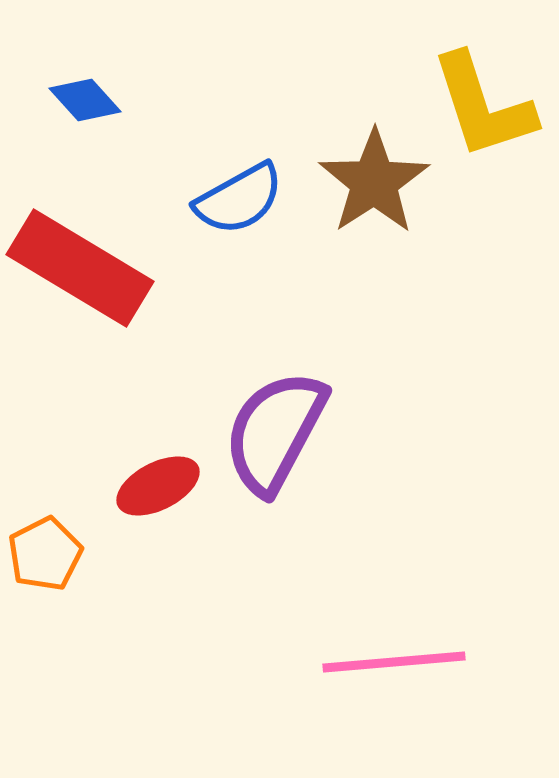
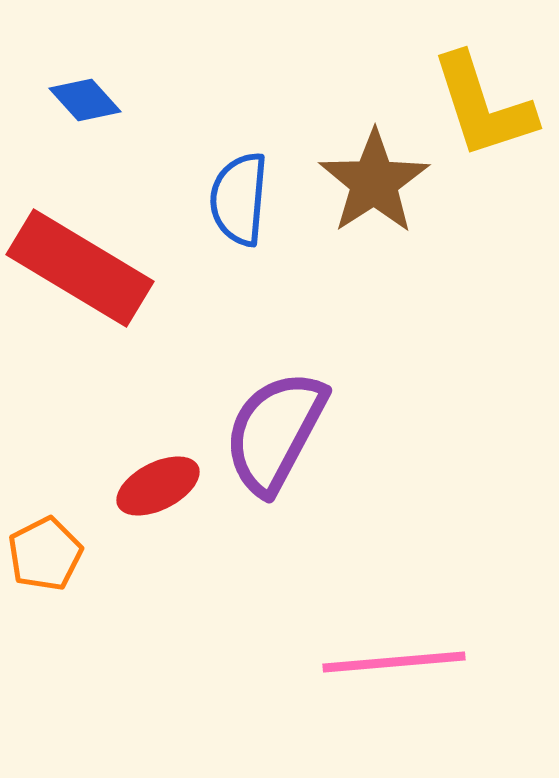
blue semicircle: rotated 124 degrees clockwise
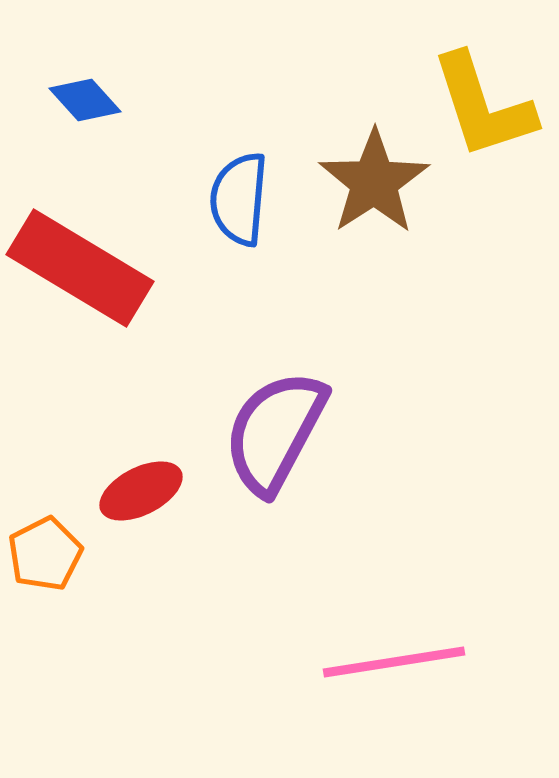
red ellipse: moved 17 px left, 5 px down
pink line: rotated 4 degrees counterclockwise
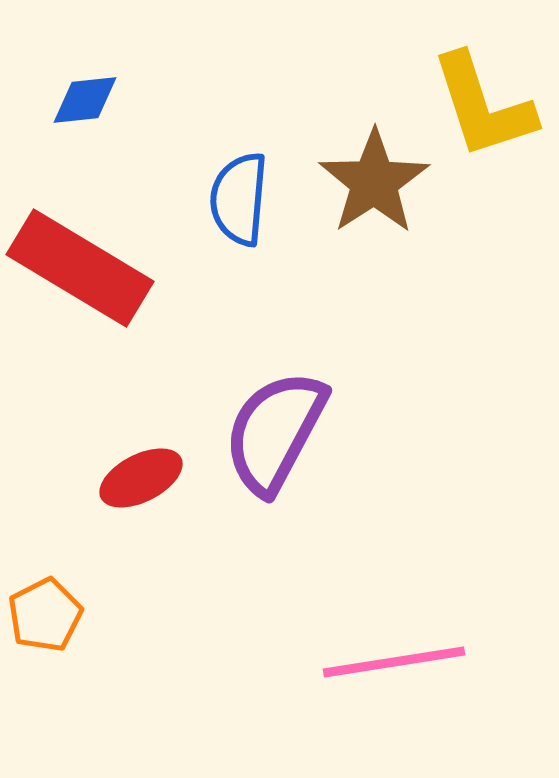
blue diamond: rotated 54 degrees counterclockwise
red ellipse: moved 13 px up
orange pentagon: moved 61 px down
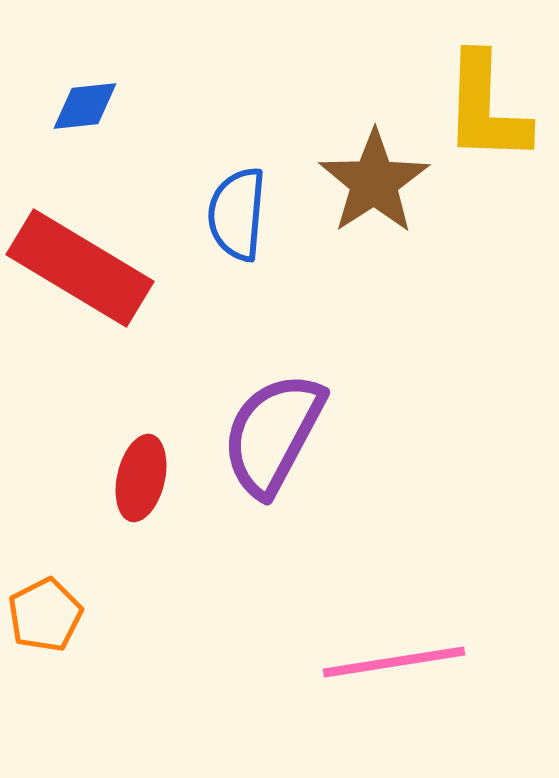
blue diamond: moved 6 px down
yellow L-shape: moved 3 px right, 2 px down; rotated 20 degrees clockwise
blue semicircle: moved 2 px left, 15 px down
purple semicircle: moved 2 px left, 2 px down
red ellipse: rotated 50 degrees counterclockwise
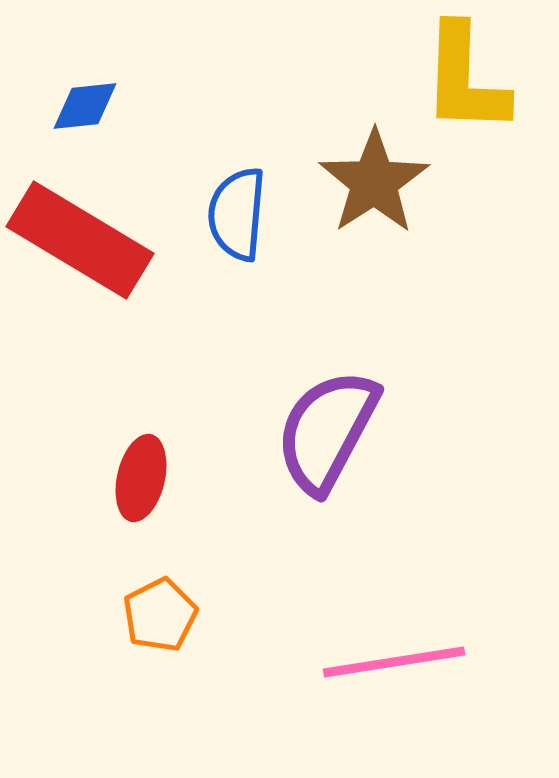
yellow L-shape: moved 21 px left, 29 px up
red rectangle: moved 28 px up
purple semicircle: moved 54 px right, 3 px up
orange pentagon: moved 115 px right
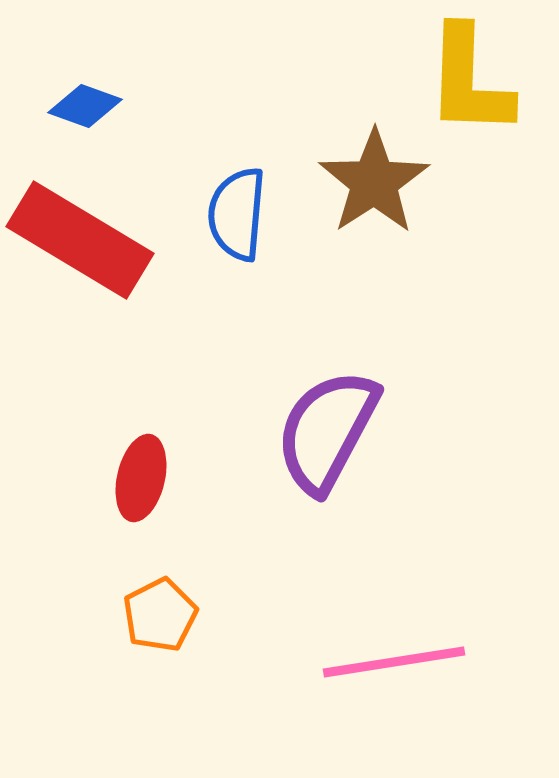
yellow L-shape: moved 4 px right, 2 px down
blue diamond: rotated 26 degrees clockwise
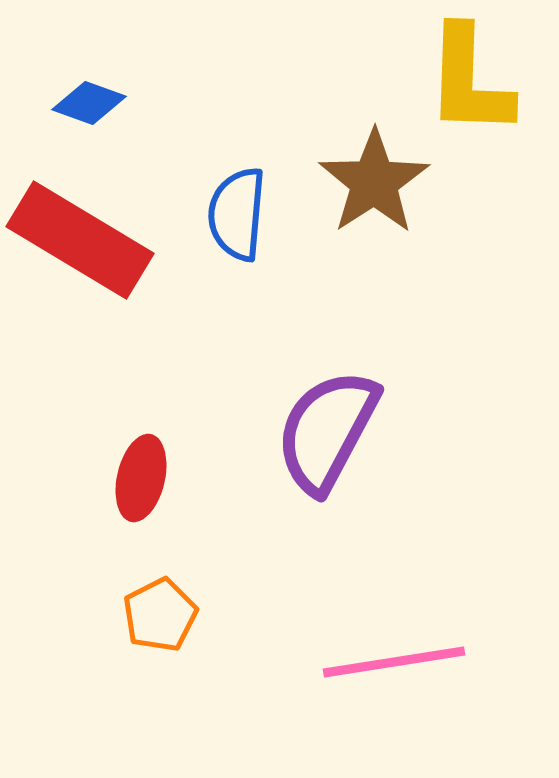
blue diamond: moved 4 px right, 3 px up
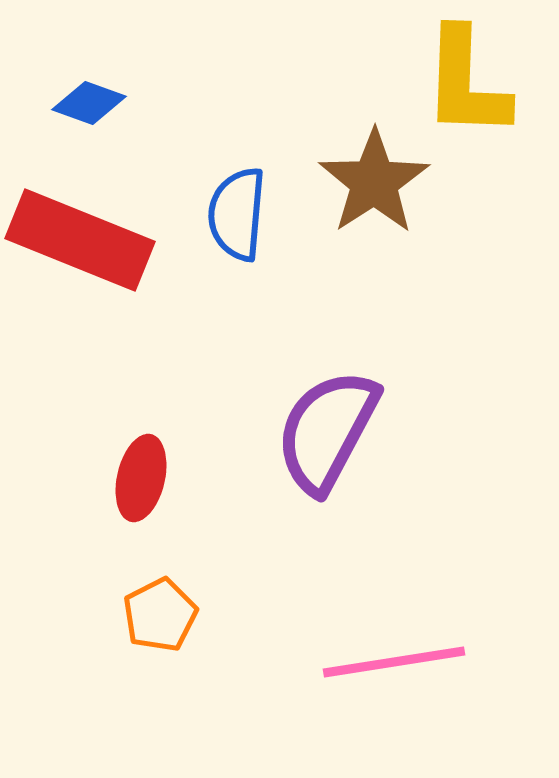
yellow L-shape: moved 3 px left, 2 px down
red rectangle: rotated 9 degrees counterclockwise
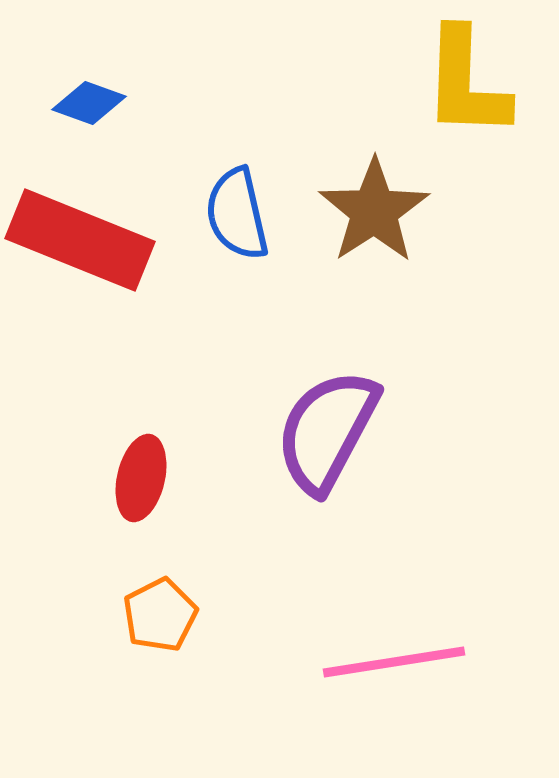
brown star: moved 29 px down
blue semicircle: rotated 18 degrees counterclockwise
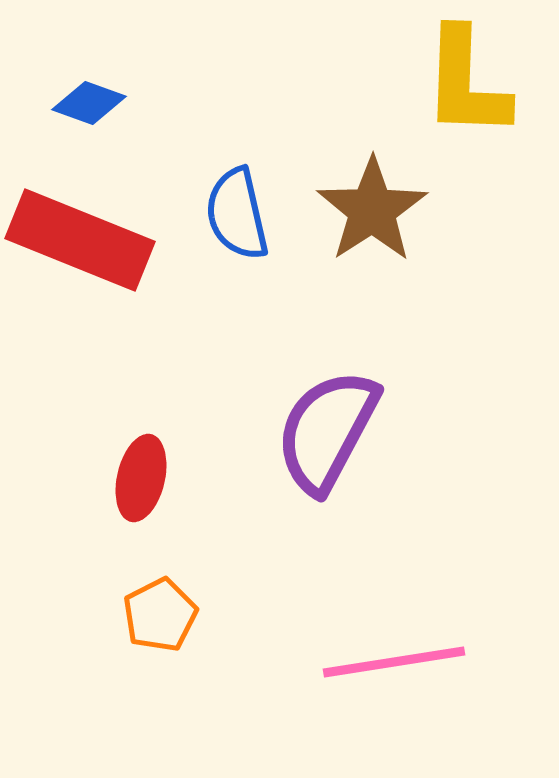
brown star: moved 2 px left, 1 px up
